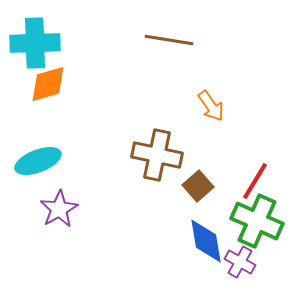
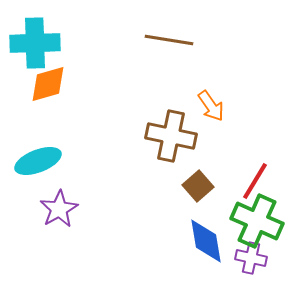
brown cross: moved 14 px right, 19 px up
purple cross: moved 11 px right, 4 px up; rotated 16 degrees counterclockwise
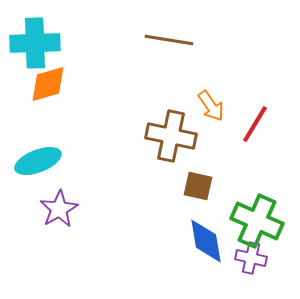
red line: moved 57 px up
brown square: rotated 36 degrees counterclockwise
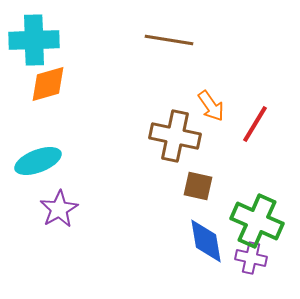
cyan cross: moved 1 px left, 3 px up
brown cross: moved 4 px right
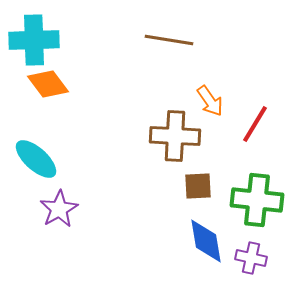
orange diamond: rotated 69 degrees clockwise
orange arrow: moved 1 px left, 5 px up
brown cross: rotated 9 degrees counterclockwise
cyan ellipse: moved 2 px left, 2 px up; rotated 63 degrees clockwise
brown square: rotated 16 degrees counterclockwise
green cross: moved 21 px up; rotated 18 degrees counterclockwise
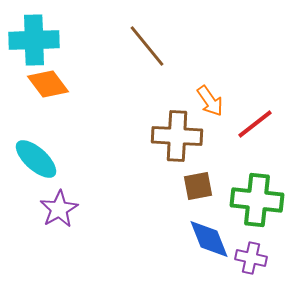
brown line: moved 22 px left, 6 px down; rotated 42 degrees clockwise
red line: rotated 21 degrees clockwise
brown cross: moved 2 px right
brown square: rotated 8 degrees counterclockwise
blue diamond: moved 3 px right, 2 px up; rotated 12 degrees counterclockwise
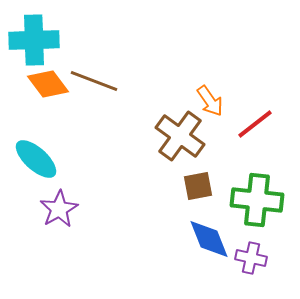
brown line: moved 53 px left, 35 px down; rotated 30 degrees counterclockwise
brown cross: moved 3 px right; rotated 33 degrees clockwise
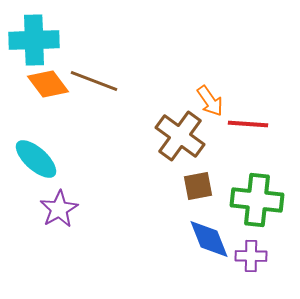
red line: moved 7 px left; rotated 42 degrees clockwise
purple cross: moved 2 px up; rotated 12 degrees counterclockwise
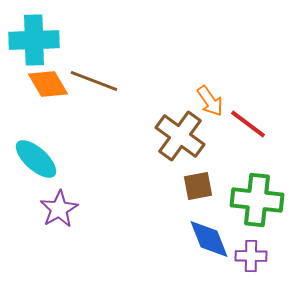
orange diamond: rotated 6 degrees clockwise
red line: rotated 33 degrees clockwise
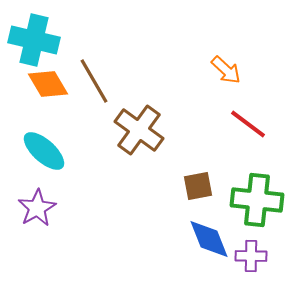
cyan cross: rotated 15 degrees clockwise
brown line: rotated 39 degrees clockwise
orange arrow: moved 16 px right, 31 px up; rotated 12 degrees counterclockwise
brown cross: moved 41 px left, 6 px up
cyan ellipse: moved 8 px right, 8 px up
purple star: moved 22 px left, 1 px up
